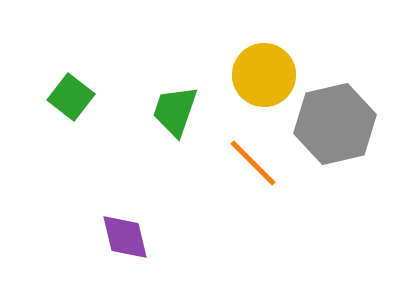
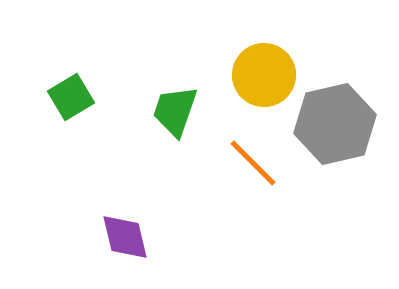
green square: rotated 21 degrees clockwise
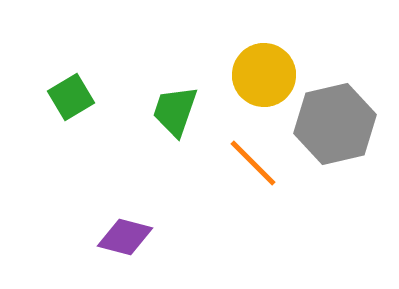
purple diamond: rotated 62 degrees counterclockwise
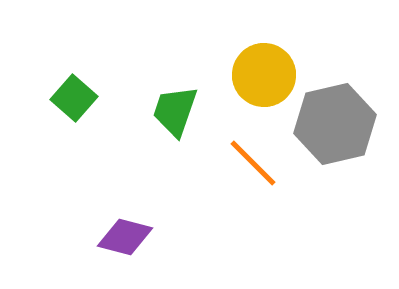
green square: moved 3 px right, 1 px down; rotated 18 degrees counterclockwise
